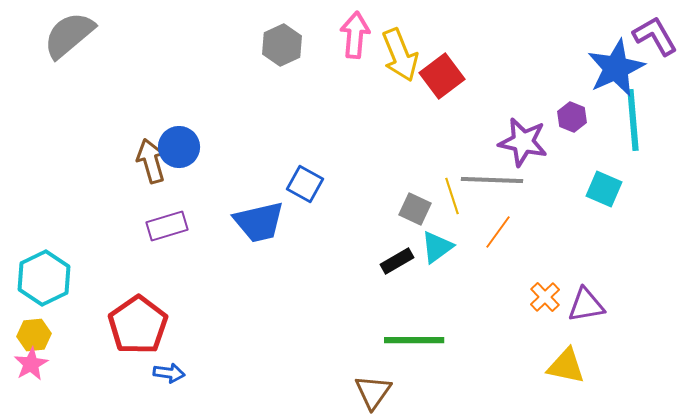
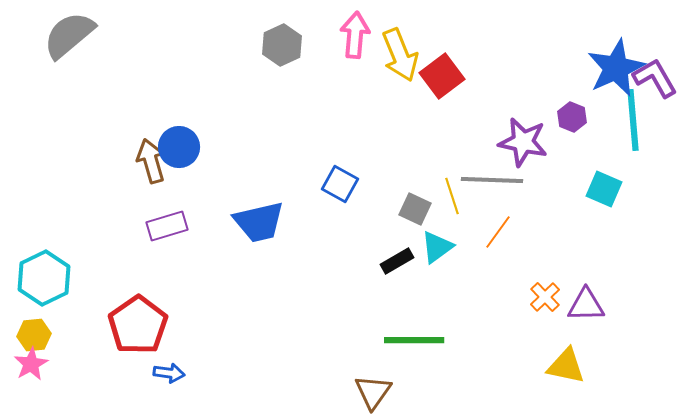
purple L-shape: moved 42 px down
blue square: moved 35 px right
purple triangle: rotated 9 degrees clockwise
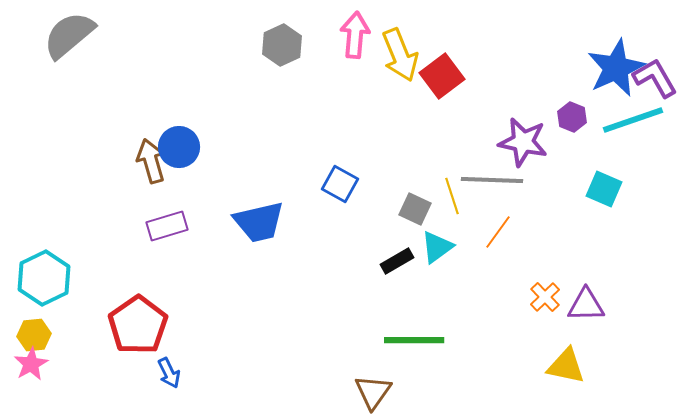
cyan line: rotated 76 degrees clockwise
blue arrow: rotated 56 degrees clockwise
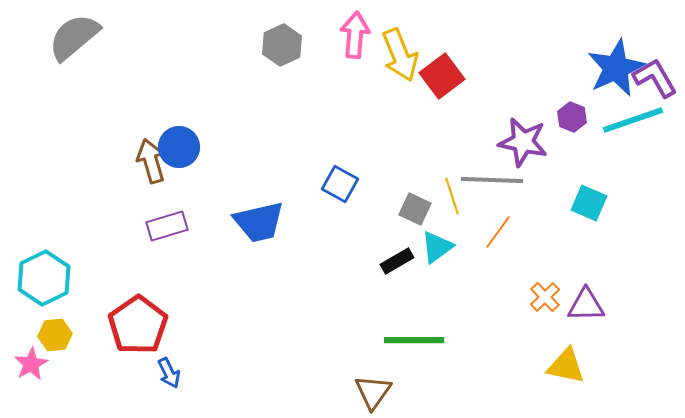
gray semicircle: moved 5 px right, 2 px down
cyan square: moved 15 px left, 14 px down
yellow hexagon: moved 21 px right
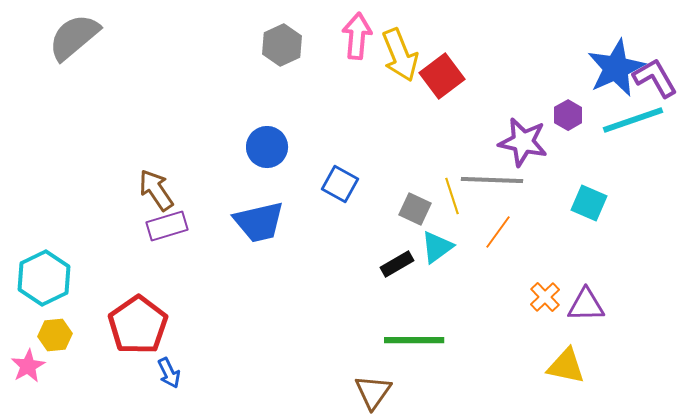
pink arrow: moved 2 px right, 1 px down
purple hexagon: moved 4 px left, 2 px up; rotated 8 degrees clockwise
blue circle: moved 88 px right
brown arrow: moved 5 px right, 29 px down; rotated 18 degrees counterclockwise
black rectangle: moved 3 px down
pink star: moved 3 px left, 2 px down
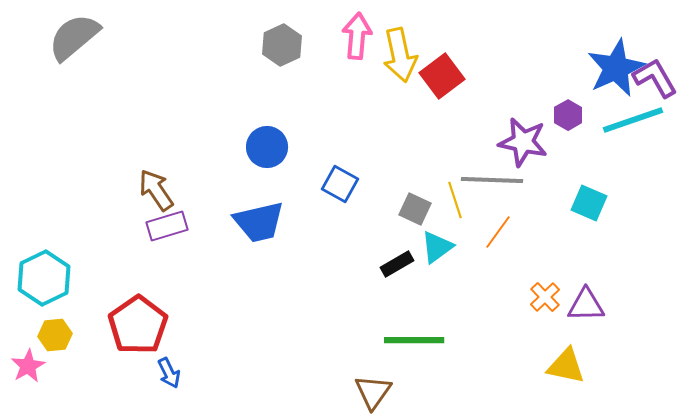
yellow arrow: rotated 10 degrees clockwise
yellow line: moved 3 px right, 4 px down
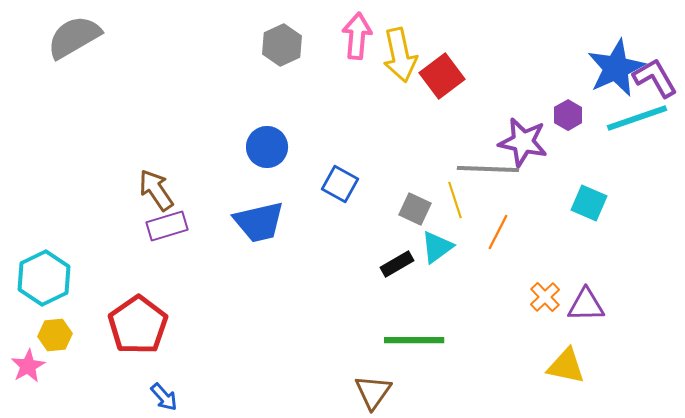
gray semicircle: rotated 10 degrees clockwise
cyan line: moved 4 px right, 2 px up
gray line: moved 4 px left, 11 px up
orange line: rotated 9 degrees counterclockwise
blue arrow: moved 5 px left, 24 px down; rotated 16 degrees counterclockwise
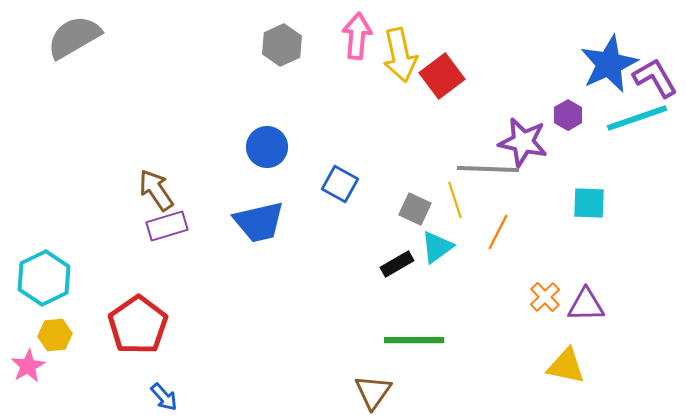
blue star: moved 7 px left, 4 px up
cyan square: rotated 21 degrees counterclockwise
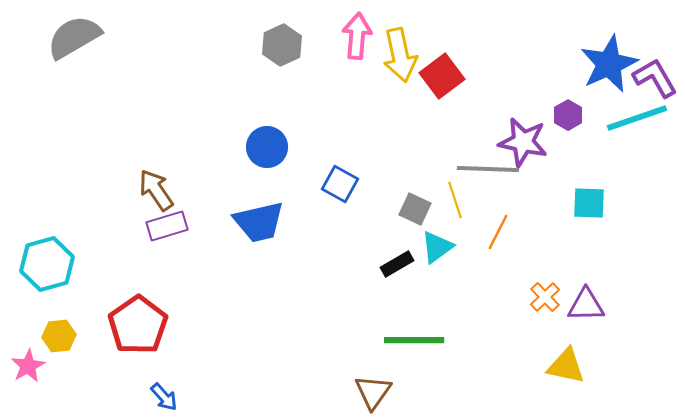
cyan hexagon: moved 3 px right, 14 px up; rotated 10 degrees clockwise
yellow hexagon: moved 4 px right, 1 px down
